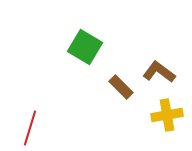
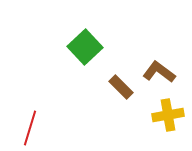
green square: rotated 16 degrees clockwise
yellow cross: moved 1 px right
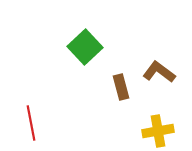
brown rectangle: rotated 30 degrees clockwise
yellow cross: moved 10 px left, 16 px down
red line: moved 1 px right, 5 px up; rotated 28 degrees counterclockwise
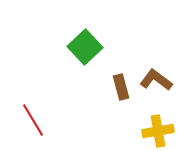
brown L-shape: moved 3 px left, 8 px down
red line: moved 2 px right, 3 px up; rotated 20 degrees counterclockwise
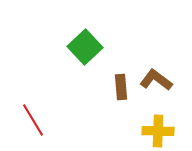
brown rectangle: rotated 10 degrees clockwise
yellow cross: rotated 12 degrees clockwise
